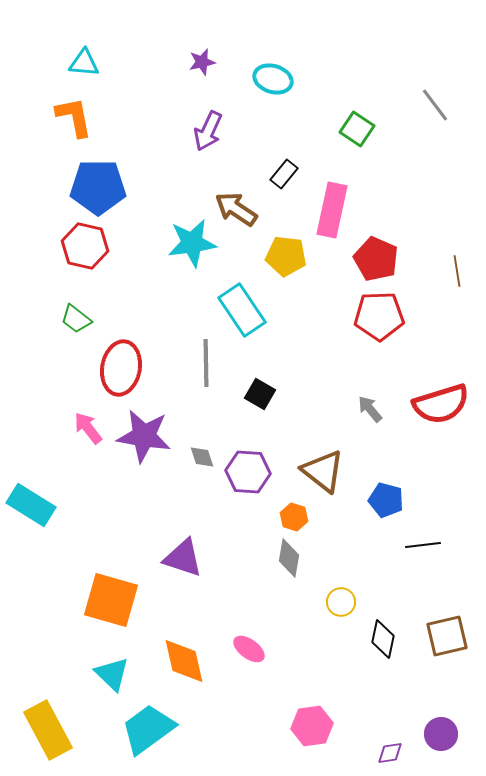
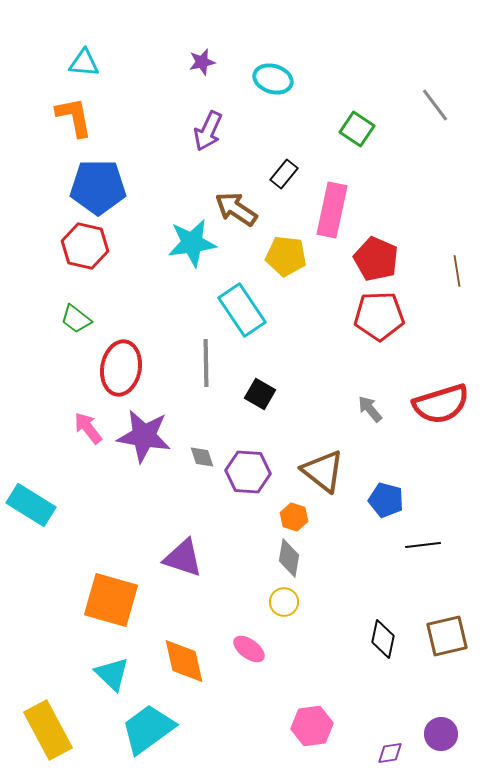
yellow circle at (341, 602): moved 57 px left
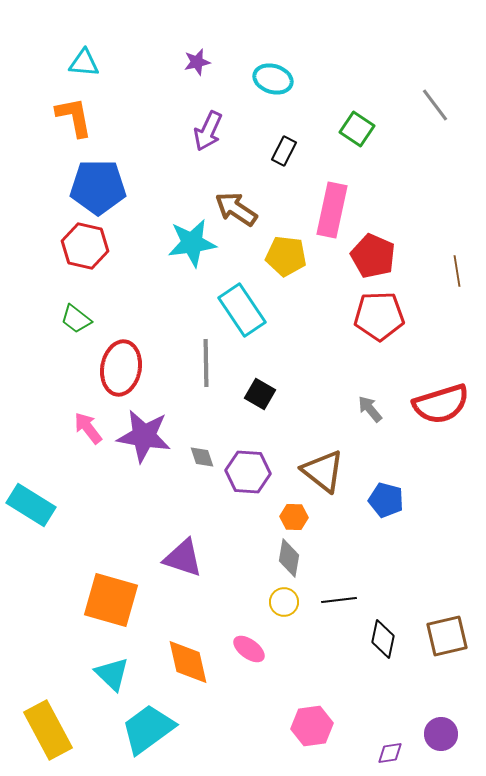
purple star at (202, 62): moved 5 px left
black rectangle at (284, 174): moved 23 px up; rotated 12 degrees counterclockwise
red pentagon at (376, 259): moved 3 px left, 3 px up
orange hexagon at (294, 517): rotated 16 degrees counterclockwise
black line at (423, 545): moved 84 px left, 55 px down
orange diamond at (184, 661): moved 4 px right, 1 px down
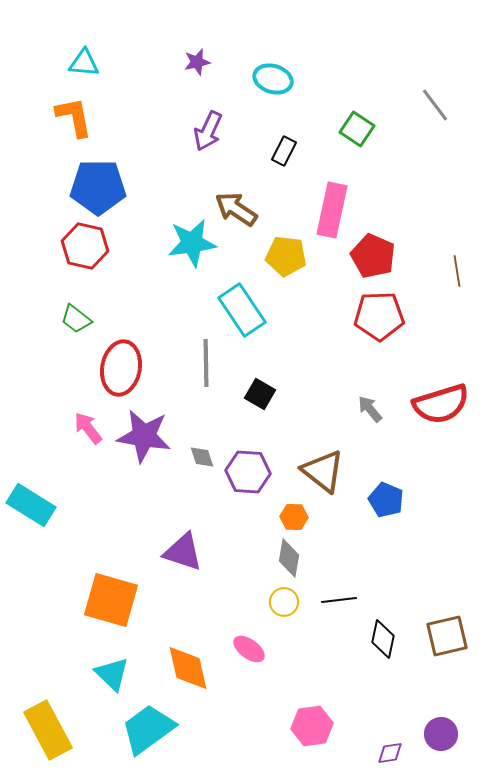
blue pentagon at (386, 500): rotated 8 degrees clockwise
purple triangle at (183, 558): moved 6 px up
orange diamond at (188, 662): moved 6 px down
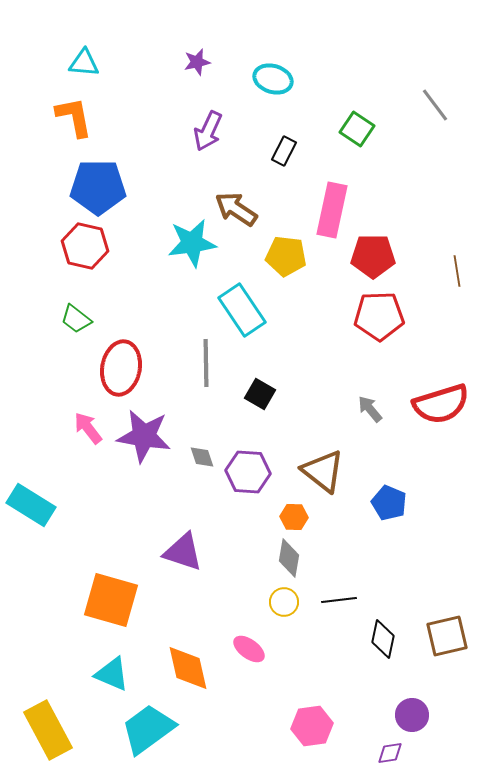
red pentagon at (373, 256): rotated 24 degrees counterclockwise
blue pentagon at (386, 500): moved 3 px right, 3 px down
cyan triangle at (112, 674): rotated 21 degrees counterclockwise
purple circle at (441, 734): moved 29 px left, 19 px up
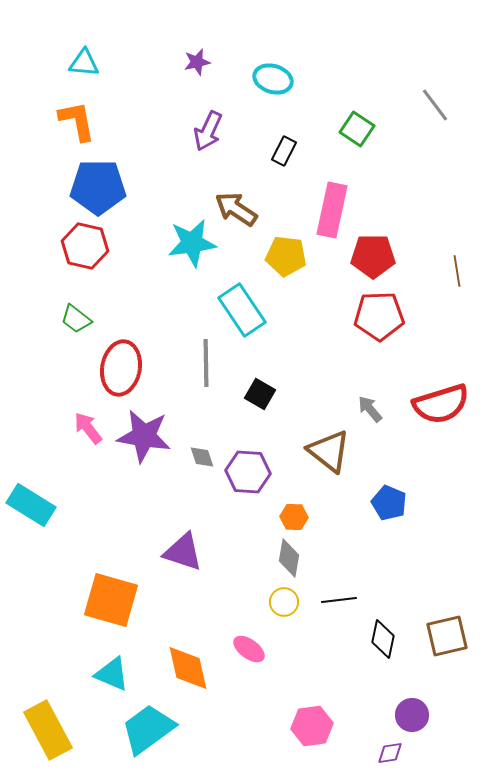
orange L-shape at (74, 117): moved 3 px right, 4 px down
brown triangle at (323, 471): moved 6 px right, 20 px up
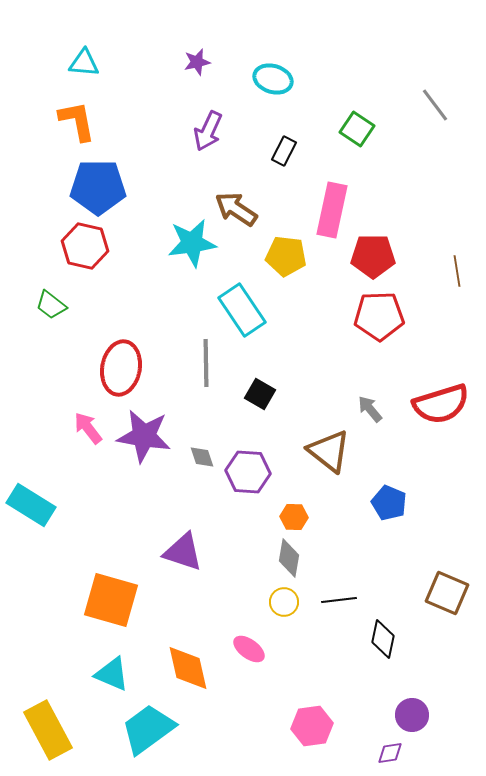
green trapezoid at (76, 319): moved 25 px left, 14 px up
brown square at (447, 636): moved 43 px up; rotated 36 degrees clockwise
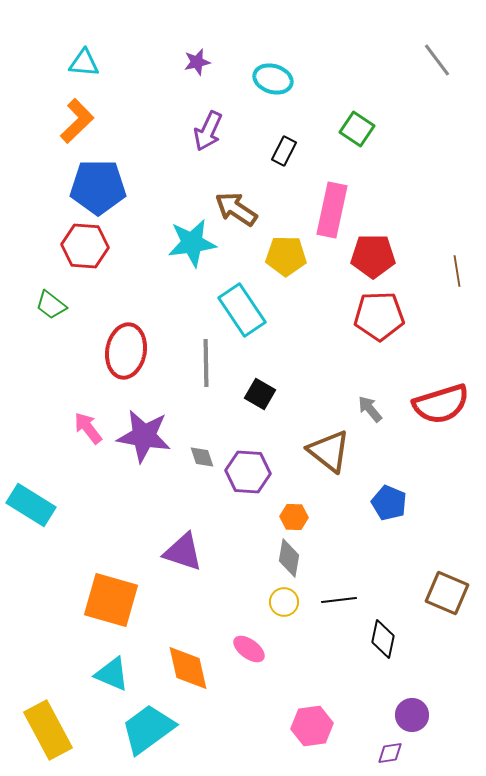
gray line at (435, 105): moved 2 px right, 45 px up
orange L-shape at (77, 121): rotated 57 degrees clockwise
red hexagon at (85, 246): rotated 9 degrees counterclockwise
yellow pentagon at (286, 256): rotated 6 degrees counterclockwise
red ellipse at (121, 368): moved 5 px right, 17 px up
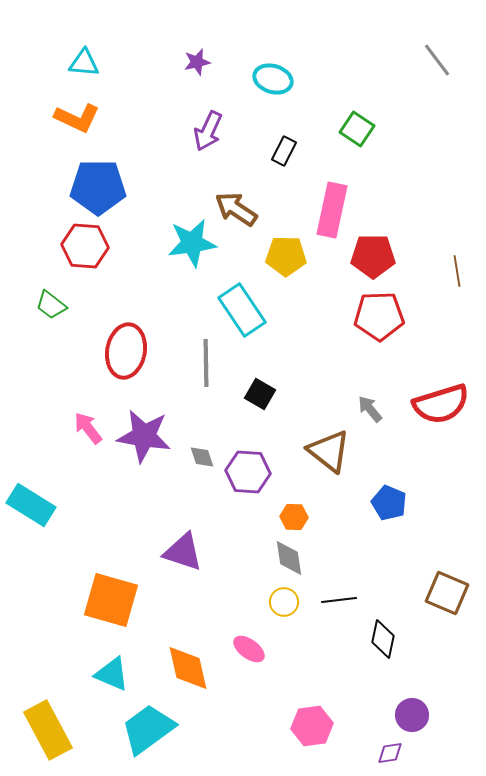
orange L-shape at (77, 121): moved 3 px up; rotated 69 degrees clockwise
gray diamond at (289, 558): rotated 18 degrees counterclockwise
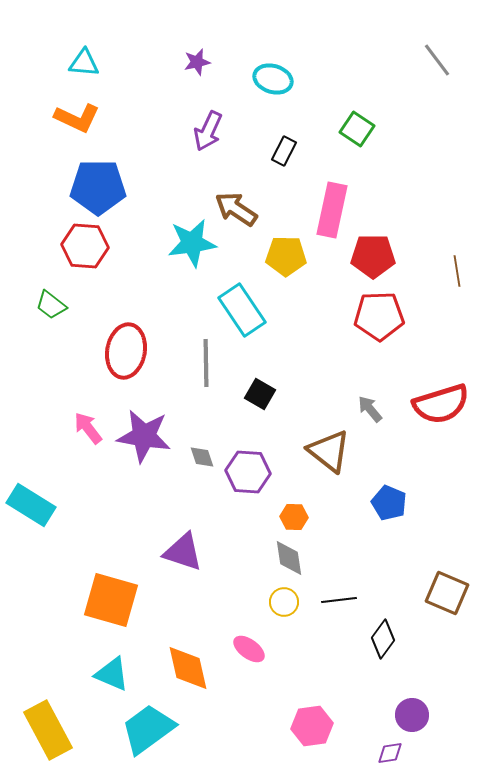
black diamond at (383, 639): rotated 24 degrees clockwise
